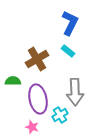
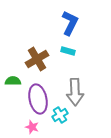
cyan rectangle: rotated 24 degrees counterclockwise
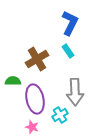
cyan rectangle: rotated 40 degrees clockwise
purple ellipse: moved 3 px left
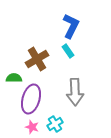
blue L-shape: moved 1 px right, 3 px down
green semicircle: moved 1 px right, 3 px up
purple ellipse: moved 4 px left; rotated 28 degrees clockwise
cyan cross: moved 5 px left, 9 px down
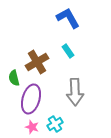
blue L-shape: moved 3 px left, 8 px up; rotated 55 degrees counterclockwise
brown cross: moved 3 px down
green semicircle: rotated 105 degrees counterclockwise
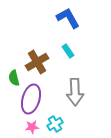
pink star: rotated 24 degrees counterclockwise
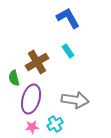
gray arrow: moved 8 px down; rotated 80 degrees counterclockwise
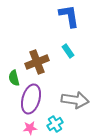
blue L-shape: moved 1 px right, 2 px up; rotated 20 degrees clockwise
brown cross: rotated 10 degrees clockwise
pink star: moved 2 px left, 1 px down
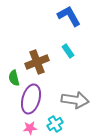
blue L-shape: rotated 20 degrees counterclockwise
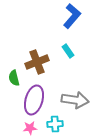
blue L-shape: moved 3 px right; rotated 70 degrees clockwise
purple ellipse: moved 3 px right, 1 px down
cyan cross: rotated 28 degrees clockwise
